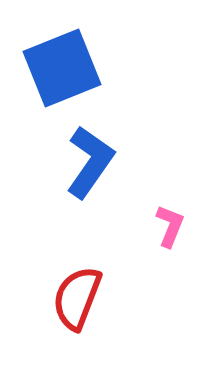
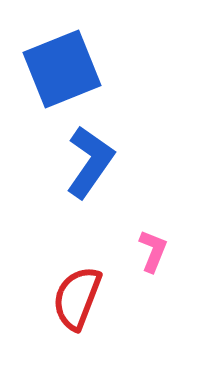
blue square: moved 1 px down
pink L-shape: moved 17 px left, 25 px down
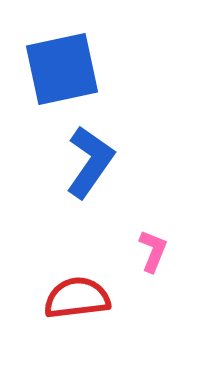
blue square: rotated 10 degrees clockwise
red semicircle: rotated 62 degrees clockwise
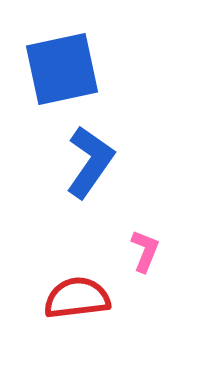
pink L-shape: moved 8 px left
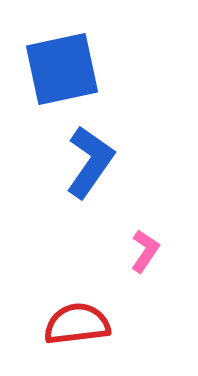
pink L-shape: rotated 12 degrees clockwise
red semicircle: moved 26 px down
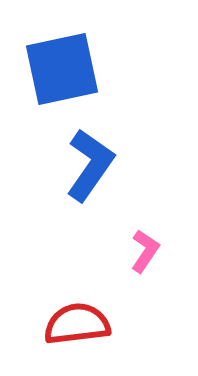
blue L-shape: moved 3 px down
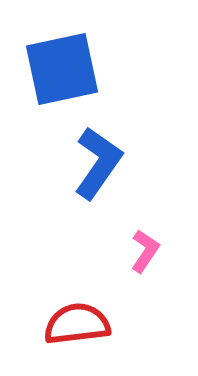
blue L-shape: moved 8 px right, 2 px up
